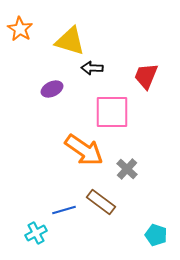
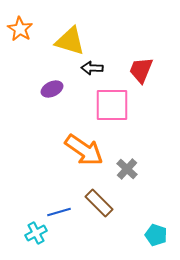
red trapezoid: moved 5 px left, 6 px up
pink square: moved 7 px up
brown rectangle: moved 2 px left, 1 px down; rotated 8 degrees clockwise
blue line: moved 5 px left, 2 px down
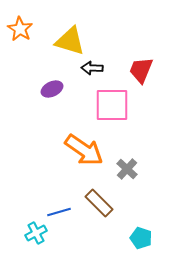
cyan pentagon: moved 15 px left, 3 px down
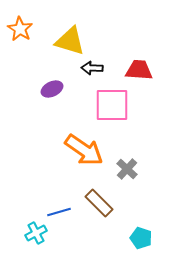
red trapezoid: moved 2 px left; rotated 72 degrees clockwise
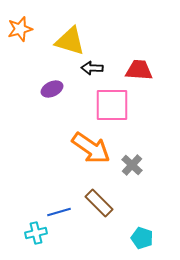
orange star: rotated 25 degrees clockwise
orange arrow: moved 7 px right, 2 px up
gray cross: moved 5 px right, 4 px up
cyan cross: rotated 15 degrees clockwise
cyan pentagon: moved 1 px right
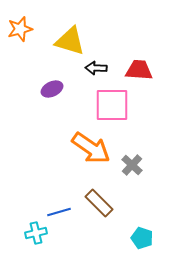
black arrow: moved 4 px right
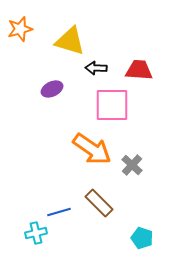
orange arrow: moved 1 px right, 1 px down
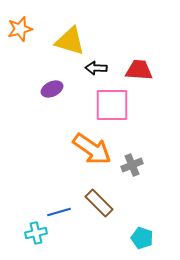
gray cross: rotated 25 degrees clockwise
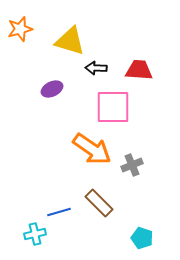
pink square: moved 1 px right, 2 px down
cyan cross: moved 1 px left, 1 px down
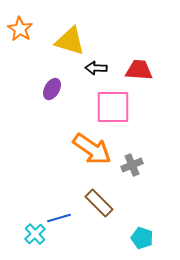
orange star: rotated 25 degrees counterclockwise
purple ellipse: rotated 35 degrees counterclockwise
blue line: moved 6 px down
cyan cross: rotated 30 degrees counterclockwise
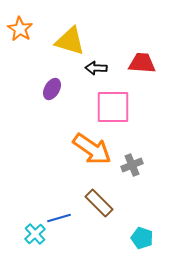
red trapezoid: moved 3 px right, 7 px up
